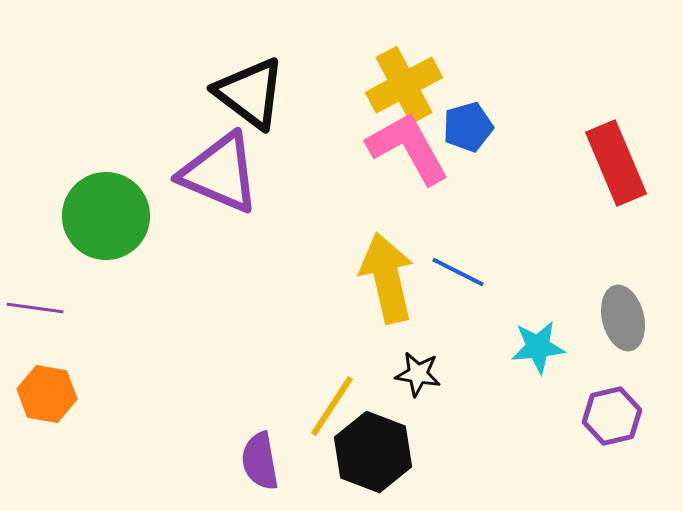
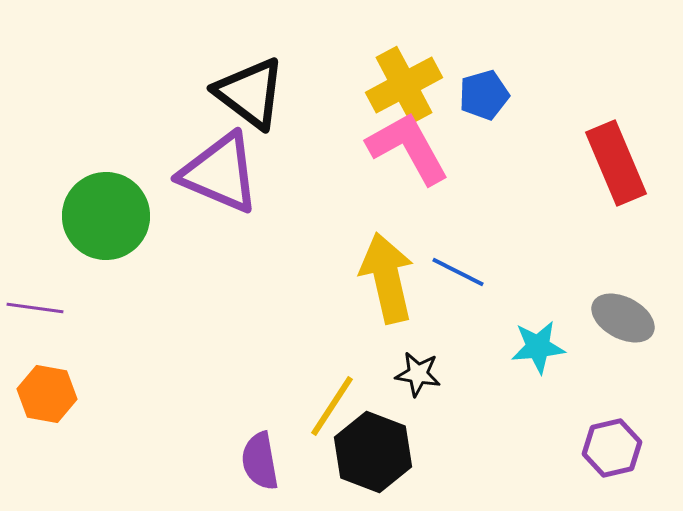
blue pentagon: moved 16 px right, 32 px up
gray ellipse: rotated 48 degrees counterclockwise
purple hexagon: moved 32 px down
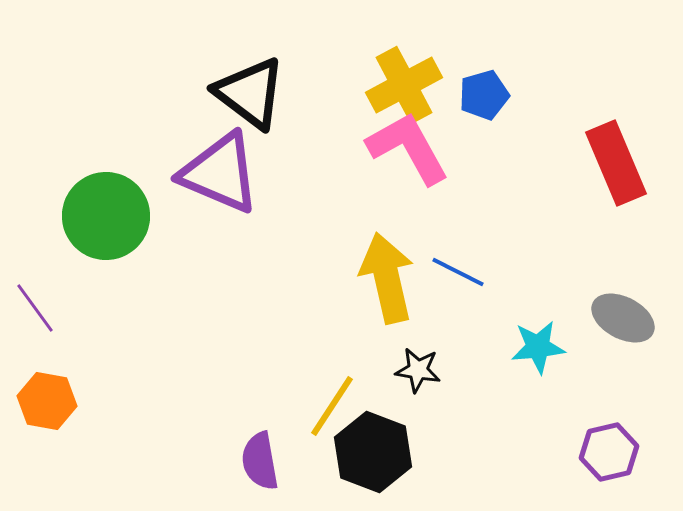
purple line: rotated 46 degrees clockwise
black star: moved 4 px up
orange hexagon: moved 7 px down
purple hexagon: moved 3 px left, 4 px down
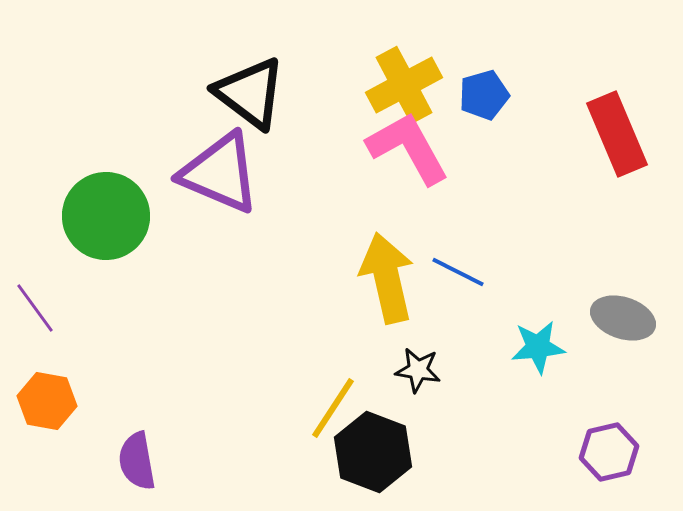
red rectangle: moved 1 px right, 29 px up
gray ellipse: rotated 10 degrees counterclockwise
yellow line: moved 1 px right, 2 px down
purple semicircle: moved 123 px left
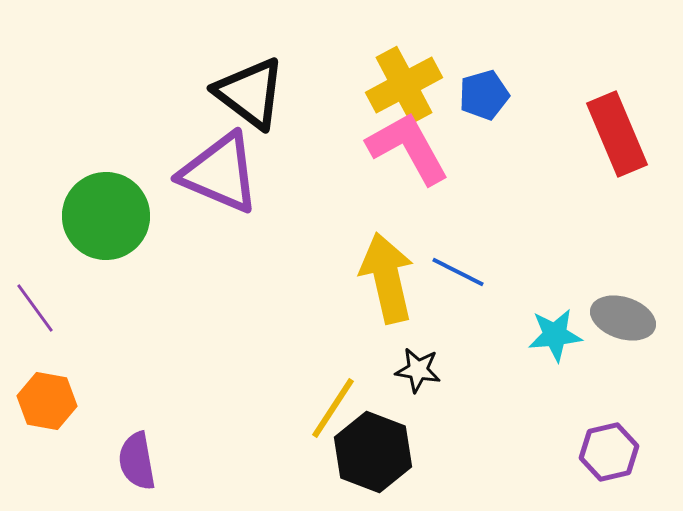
cyan star: moved 17 px right, 12 px up
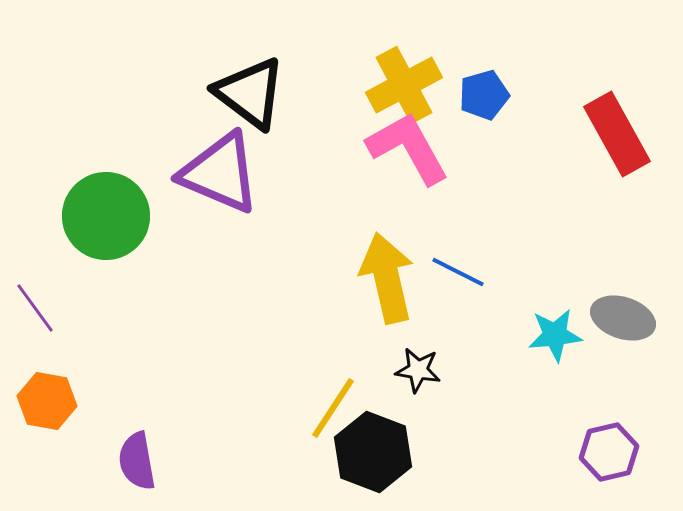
red rectangle: rotated 6 degrees counterclockwise
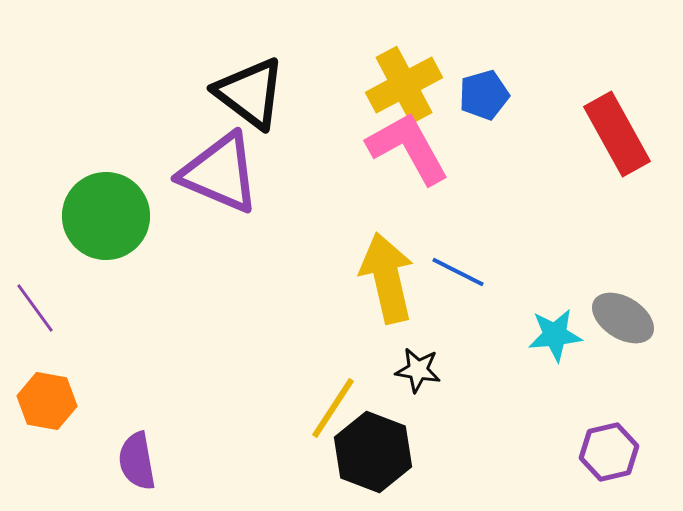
gray ellipse: rotated 14 degrees clockwise
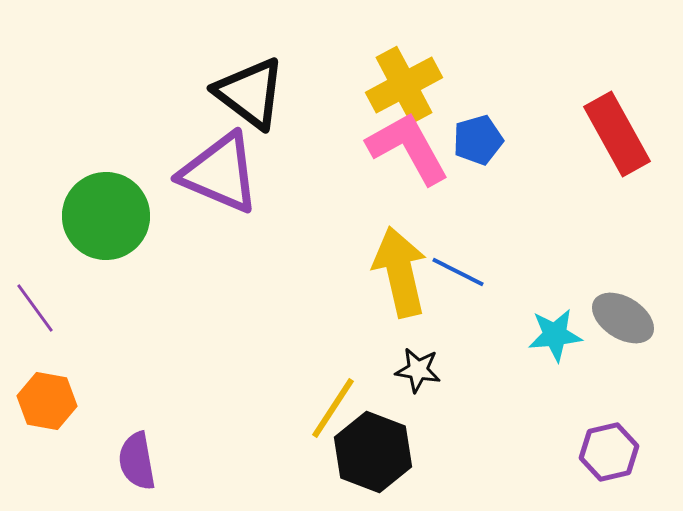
blue pentagon: moved 6 px left, 45 px down
yellow arrow: moved 13 px right, 6 px up
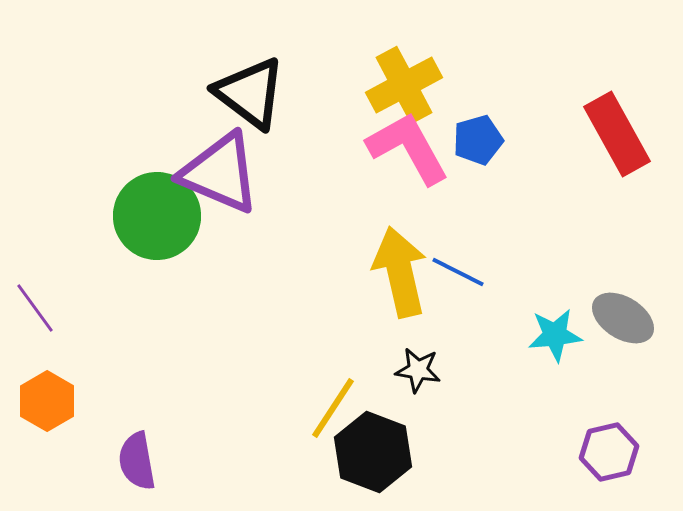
green circle: moved 51 px right
orange hexagon: rotated 20 degrees clockwise
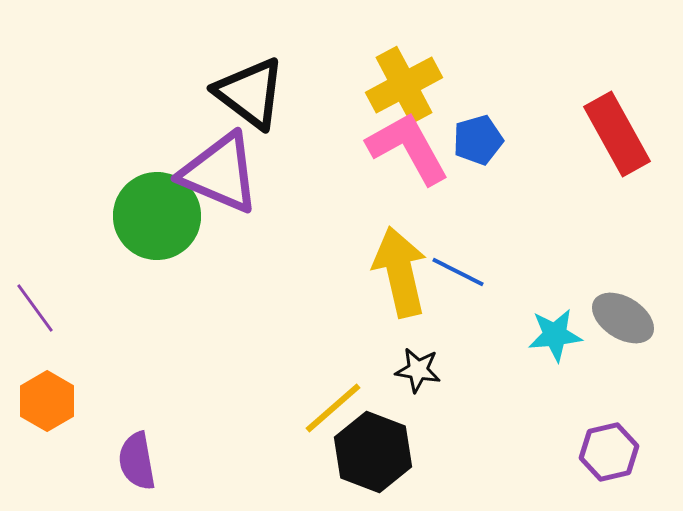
yellow line: rotated 16 degrees clockwise
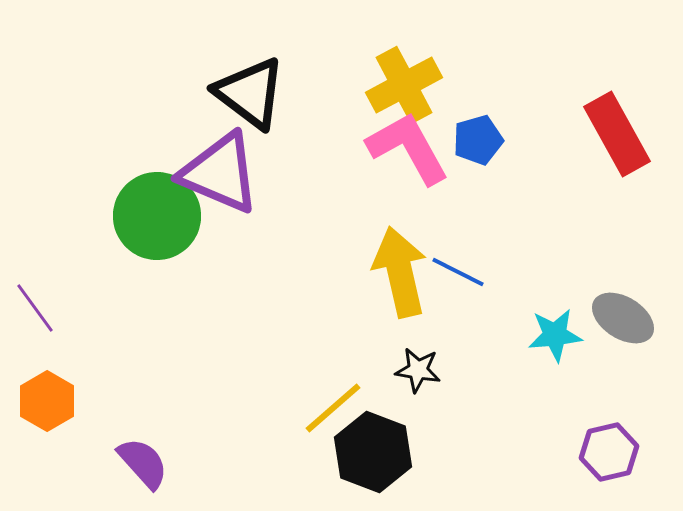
purple semicircle: moved 6 px right, 2 px down; rotated 148 degrees clockwise
